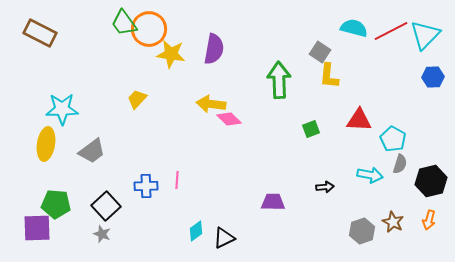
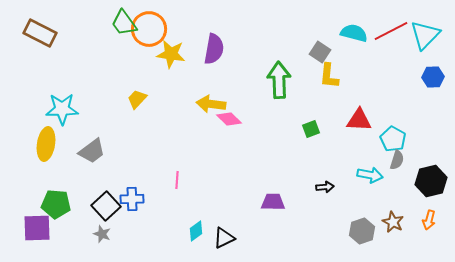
cyan semicircle: moved 5 px down
gray semicircle: moved 3 px left, 4 px up
blue cross: moved 14 px left, 13 px down
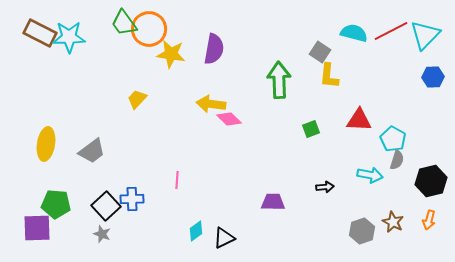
cyan star: moved 7 px right, 72 px up
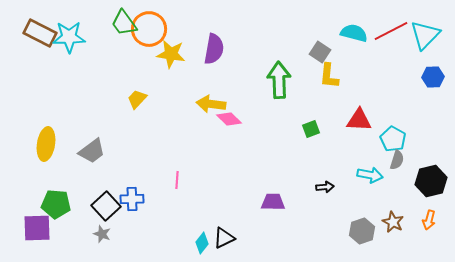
cyan diamond: moved 6 px right, 12 px down; rotated 15 degrees counterclockwise
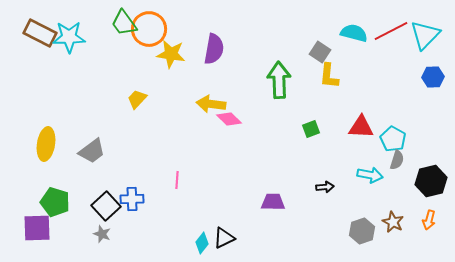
red triangle: moved 2 px right, 7 px down
green pentagon: moved 1 px left, 2 px up; rotated 12 degrees clockwise
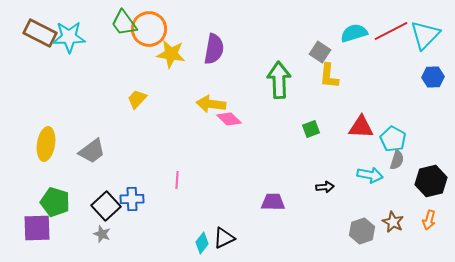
cyan semicircle: rotated 32 degrees counterclockwise
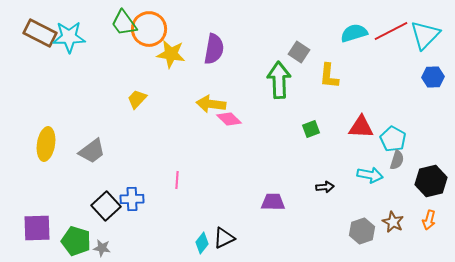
gray square: moved 21 px left
green pentagon: moved 21 px right, 39 px down
gray star: moved 14 px down; rotated 12 degrees counterclockwise
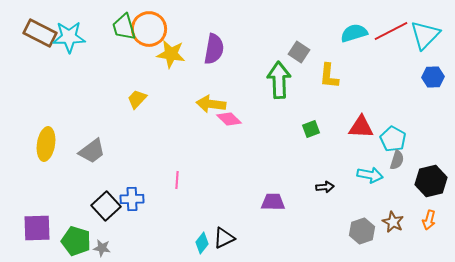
green trapezoid: moved 4 px down; rotated 20 degrees clockwise
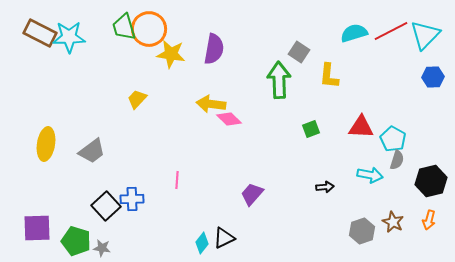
purple trapezoid: moved 21 px left, 8 px up; rotated 50 degrees counterclockwise
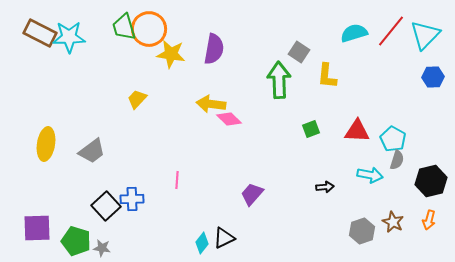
red line: rotated 24 degrees counterclockwise
yellow L-shape: moved 2 px left
red triangle: moved 4 px left, 4 px down
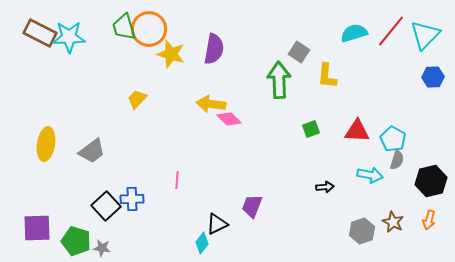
yellow star: rotated 8 degrees clockwise
purple trapezoid: moved 12 px down; rotated 20 degrees counterclockwise
black triangle: moved 7 px left, 14 px up
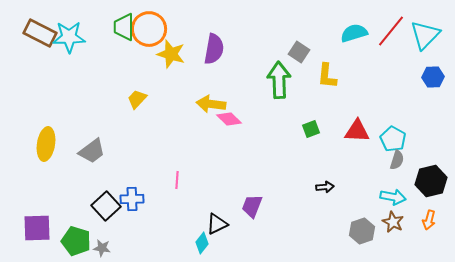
green trapezoid: rotated 16 degrees clockwise
cyan arrow: moved 23 px right, 22 px down
